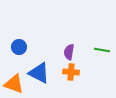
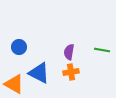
orange cross: rotated 14 degrees counterclockwise
orange triangle: rotated 10 degrees clockwise
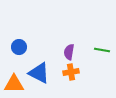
orange triangle: rotated 30 degrees counterclockwise
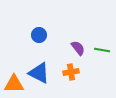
blue circle: moved 20 px right, 12 px up
purple semicircle: moved 9 px right, 4 px up; rotated 133 degrees clockwise
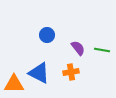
blue circle: moved 8 px right
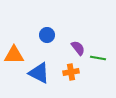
green line: moved 4 px left, 8 px down
orange triangle: moved 29 px up
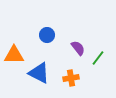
green line: rotated 63 degrees counterclockwise
orange cross: moved 6 px down
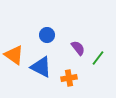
orange triangle: rotated 35 degrees clockwise
blue triangle: moved 2 px right, 6 px up
orange cross: moved 2 px left
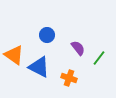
green line: moved 1 px right
blue triangle: moved 2 px left
orange cross: rotated 28 degrees clockwise
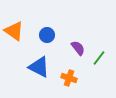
orange triangle: moved 24 px up
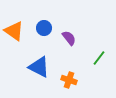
blue circle: moved 3 px left, 7 px up
purple semicircle: moved 9 px left, 10 px up
orange cross: moved 2 px down
